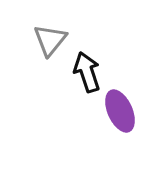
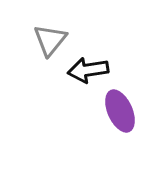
black arrow: moved 1 px right, 2 px up; rotated 81 degrees counterclockwise
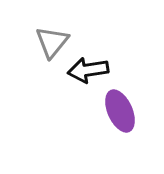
gray triangle: moved 2 px right, 2 px down
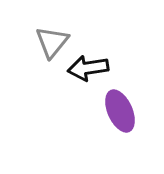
black arrow: moved 2 px up
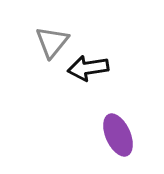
purple ellipse: moved 2 px left, 24 px down
